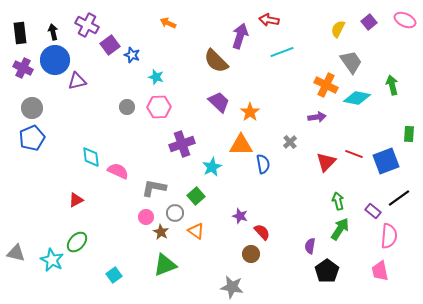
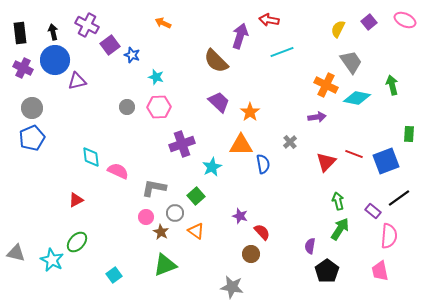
orange arrow at (168, 23): moved 5 px left
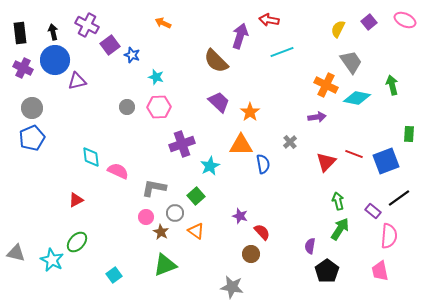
cyan star at (212, 167): moved 2 px left, 1 px up
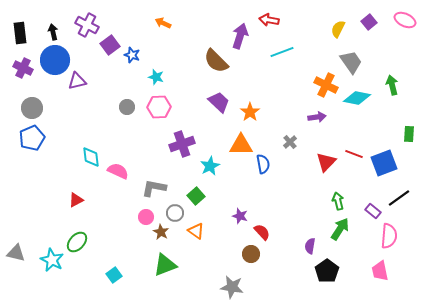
blue square at (386, 161): moved 2 px left, 2 px down
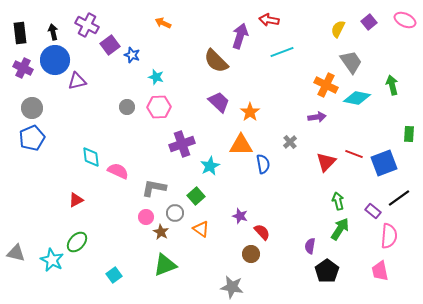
orange triangle at (196, 231): moved 5 px right, 2 px up
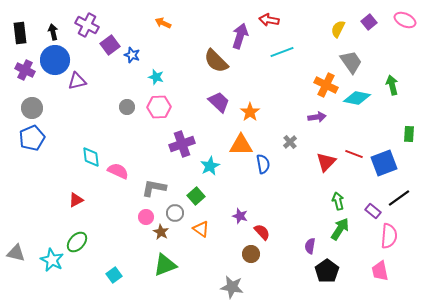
purple cross at (23, 68): moved 2 px right, 2 px down
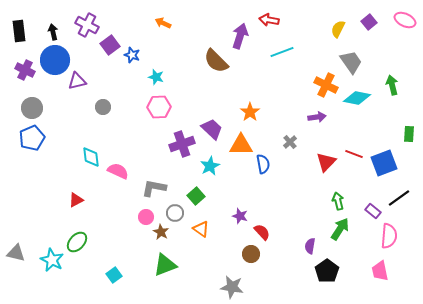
black rectangle at (20, 33): moved 1 px left, 2 px up
purple trapezoid at (219, 102): moved 7 px left, 27 px down
gray circle at (127, 107): moved 24 px left
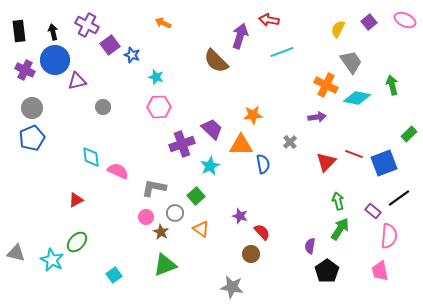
orange star at (250, 112): moved 3 px right, 3 px down; rotated 30 degrees clockwise
green rectangle at (409, 134): rotated 42 degrees clockwise
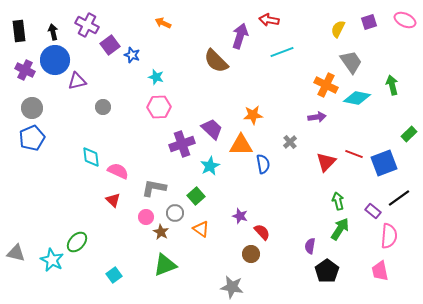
purple square at (369, 22): rotated 21 degrees clockwise
red triangle at (76, 200): moved 37 px right; rotated 49 degrees counterclockwise
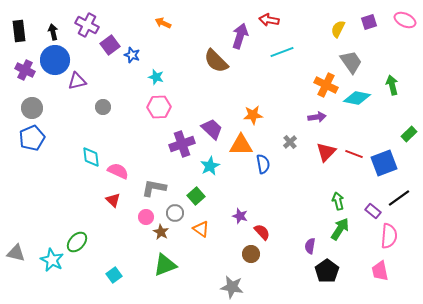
red triangle at (326, 162): moved 10 px up
